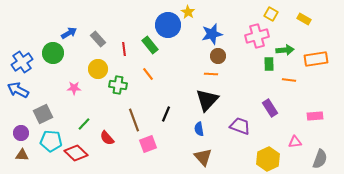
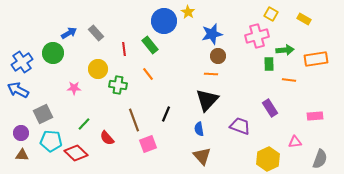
blue circle at (168, 25): moved 4 px left, 4 px up
gray rectangle at (98, 39): moved 2 px left, 6 px up
brown triangle at (203, 157): moved 1 px left, 1 px up
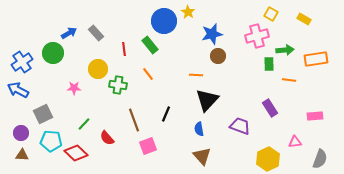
orange line at (211, 74): moved 15 px left, 1 px down
pink square at (148, 144): moved 2 px down
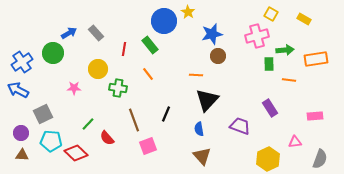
red line at (124, 49): rotated 16 degrees clockwise
green cross at (118, 85): moved 3 px down
green line at (84, 124): moved 4 px right
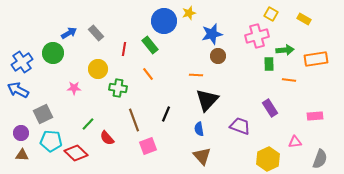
yellow star at (188, 12): moved 1 px right, 1 px down; rotated 24 degrees clockwise
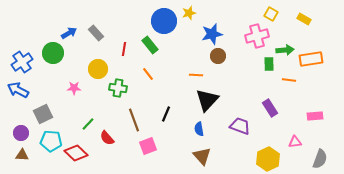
orange rectangle at (316, 59): moved 5 px left
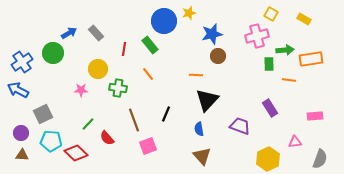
pink star at (74, 88): moved 7 px right, 2 px down
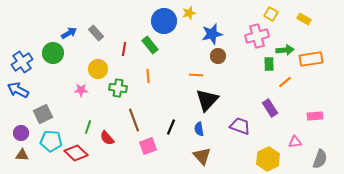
orange line at (148, 74): moved 2 px down; rotated 32 degrees clockwise
orange line at (289, 80): moved 4 px left, 2 px down; rotated 48 degrees counterclockwise
black line at (166, 114): moved 5 px right, 13 px down
green line at (88, 124): moved 3 px down; rotated 24 degrees counterclockwise
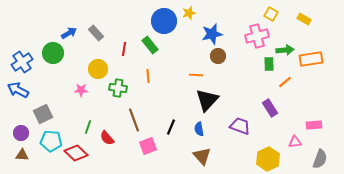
pink rectangle at (315, 116): moved 1 px left, 9 px down
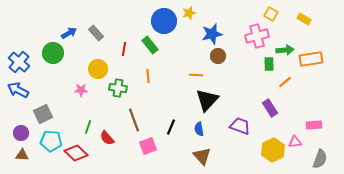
blue cross at (22, 62): moved 3 px left; rotated 15 degrees counterclockwise
yellow hexagon at (268, 159): moved 5 px right, 9 px up
